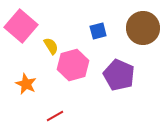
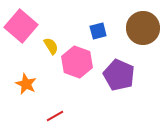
pink hexagon: moved 4 px right, 3 px up; rotated 24 degrees counterclockwise
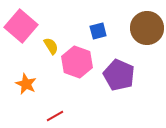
brown circle: moved 4 px right
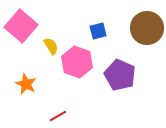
purple pentagon: moved 1 px right
red line: moved 3 px right
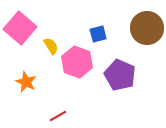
pink square: moved 1 px left, 2 px down
blue square: moved 3 px down
orange star: moved 2 px up
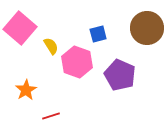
orange star: moved 8 px down; rotated 15 degrees clockwise
red line: moved 7 px left; rotated 12 degrees clockwise
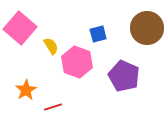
purple pentagon: moved 4 px right, 1 px down
red line: moved 2 px right, 9 px up
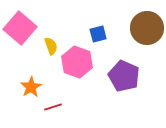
yellow semicircle: rotated 12 degrees clockwise
orange star: moved 5 px right, 3 px up
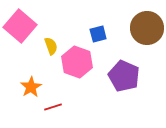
pink square: moved 2 px up
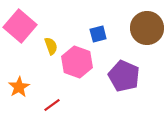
orange star: moved 12 px left
red line: moved 1 px left, 2 px up; rotated 18 degrees counterclockwise
